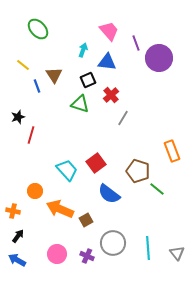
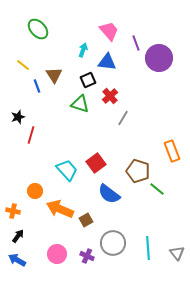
red cross: moved 1 px left, 1 px down
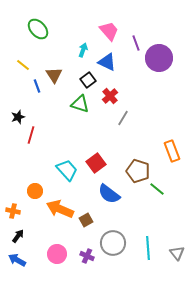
blue triangle: rotated 18 degrees clockwise
black square: rotated 14 degrees counterclockwise
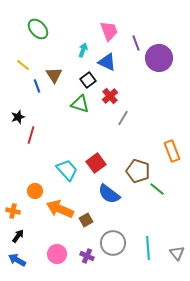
pink trapezoid: rotated 20 degrees clockwise
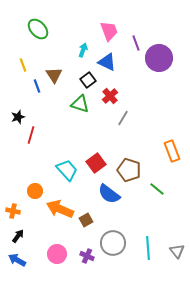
yellow line: rotated 32 degrees clockwise
brown pentagon: moved 9 px left, 1 px up
gray triangle: moved 2 px up
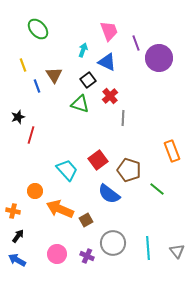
gray line: rotated 28 degrees counterclockwise
red square: moved 2 px right, 3 px up
